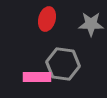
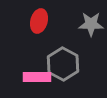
red ellipse: moved 8 px left, 2 px down
gray hexagon: rotated 20 degrees clockwise
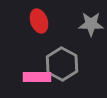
red ellipse: rotated 35 degrees counterclockwise
gray hexagon: moved 1 px left
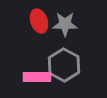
gray star: moved 26 px left
gray hexagon: moved 2 px right, 1 px down
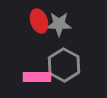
gray star: moved 6 px left
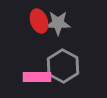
gray star: moved 1 px left, 1 px up
gray hexagon: moved 1 px left, 1 px down
